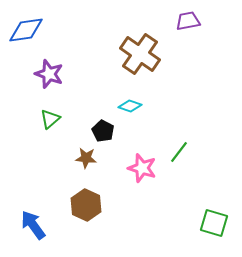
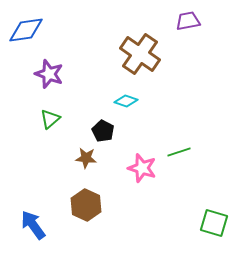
cyan diamond: moved 4 px left, 5 px up
green line: rotated 35 degrees clockwise
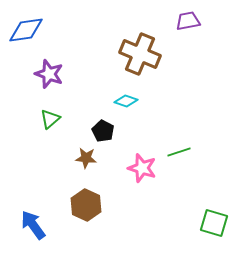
brown cross: rotated 12 degrees counterclockwise
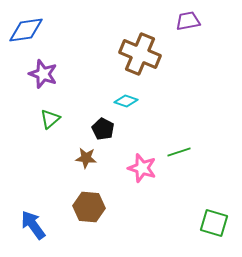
purple star: moved 6 px left
black pentagon: moved 2 px up
brown hexagon: moved 3 px right, 2 px down; rotated 20 degrees counterclockwise
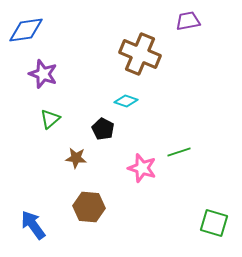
brown star: moved 10 px left
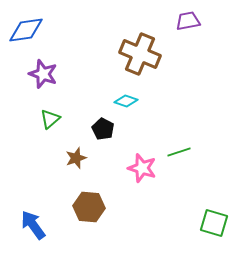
brown star: rotated 25 degrees counterclockwise
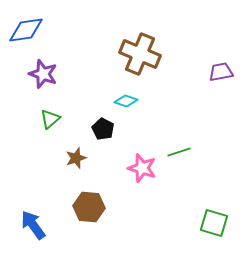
purple trapezoid: moved 33 px right, 51 px down
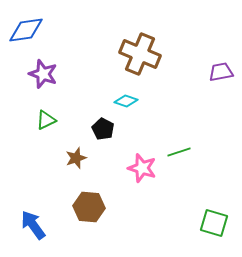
green triangle: moved 4 px left, 1 px down; rotated 15 degrees clockwise
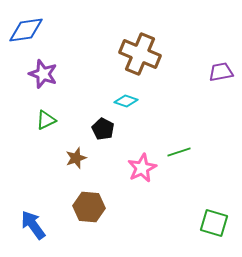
pink star: rotated 28 degrees clockwise
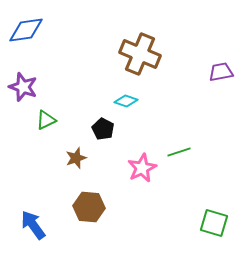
purple star: moved 20 px left, 13 px down
